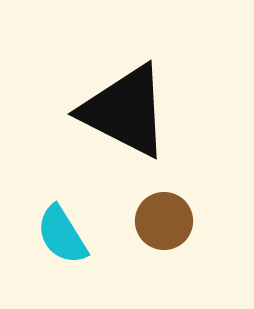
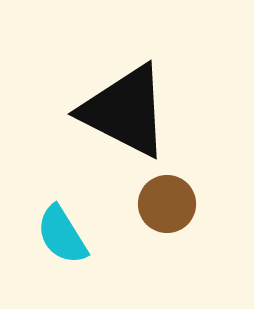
brown circle: moved 3 px right, 17 px up
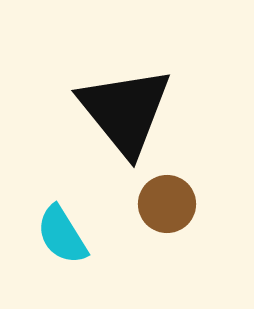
black triangle: rotated 24 degrees clockwise
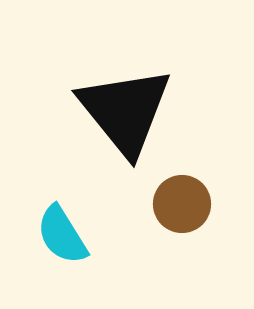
brown circle: moved 15 px right
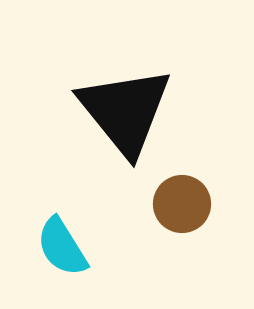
cyan semicircle: moved 12 px down
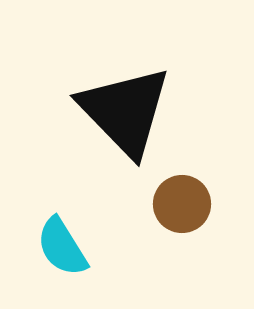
black triangle: rotated 5 degrees counterclockwise
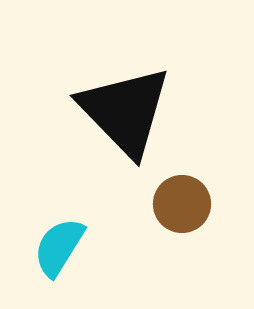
cyan semicircle: moved 3 px left; rotated 64 degrees clockwise
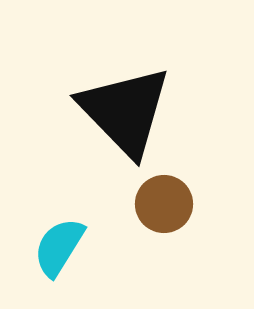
brown circle: moved 18 px left
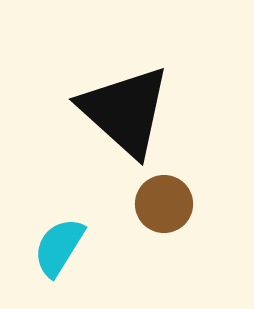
black triangle: rotated 4 degrees counterclockwise
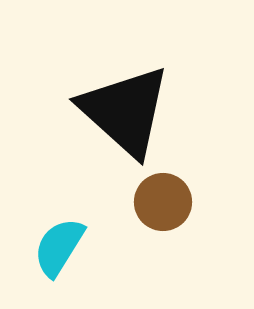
brown circle: moved 1 px left, 2 px up
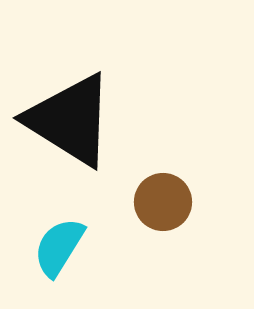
black triangle: moved 55 px left, 9 px down; rotated 10 degrees counterclockwise
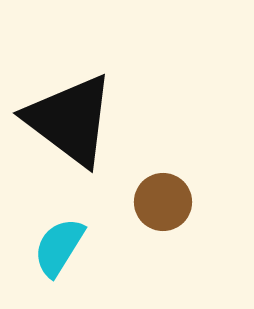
black triangle: rotated 5 degrees clockwise
